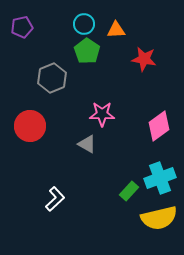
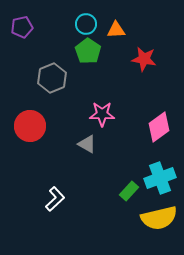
cyan circle: moved 2 px right
green pentagon: moved 1 px right
pink diamond: moved 1 px down
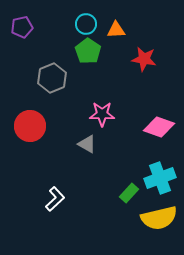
pink diamond: rotated 56 degrees clockwise
green rectangle: moved 2 px down
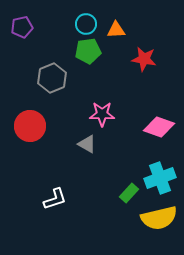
green pentagon: rotated 30 degrees clockwise
white L-shape: rotated 25 degrees clockwise
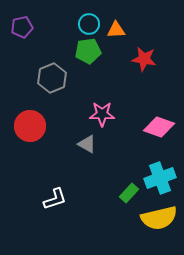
cyan circle: moved 3 px right
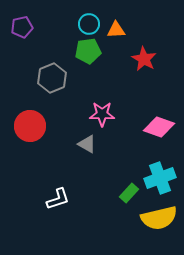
red star: rotated 20 degrees clockwise
white L-shape: moved 3 px right
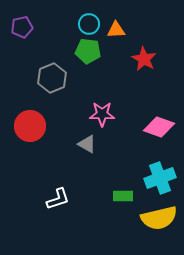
green pentagon: rotated 15 degrees clockwise
green rectangle: moved 6 px left, 3 px down; rotated 48 degrees clockwise
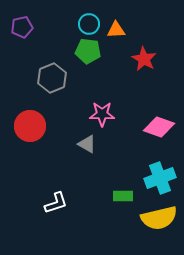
white L-shape: moved 2 px left, 4 px down
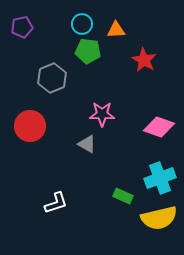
cyan circle: moved 7 px left
red star: moved 1 px down
green rectangle: rotated 24 degrees clockwise
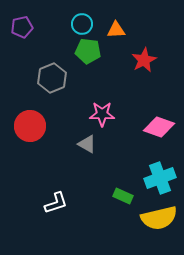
red star: rotated 15 degrees clockwise
